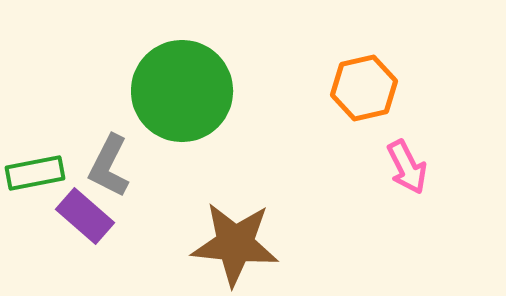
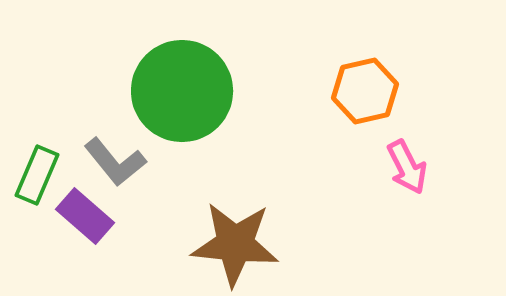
orange hexagon: moved 1 px right, 3 px down
gray L-shape: moved 6 px right, 4 px up; rotated 66 degrees counterclockwise
green rectangle: moved 2 px right, 2 px down; rotated 56 degrees counterclockwise
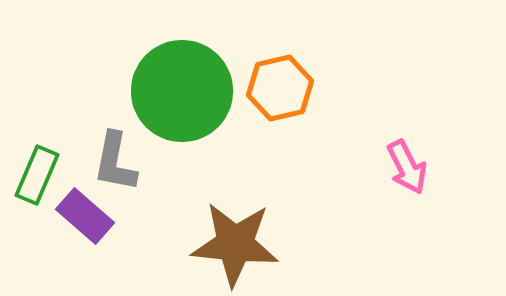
orange hexagon: moved 85 px left, 3 px up
gray L-shape: rotated 50 degrees clockwise
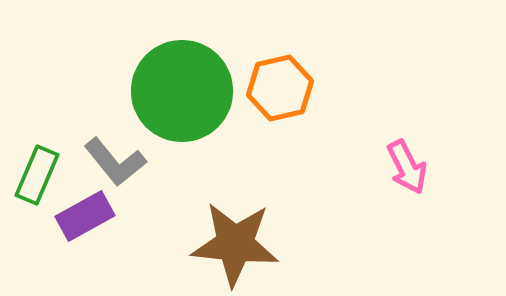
gray L-shape: rotated 50 degrees counterclockwise
purple rectangle: rotated 70 degrees counterclockwise
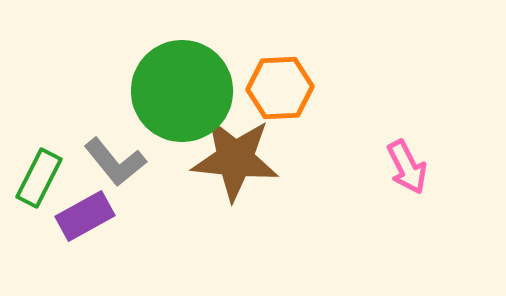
orange hexagon: rotated 10 degrees clockwise
green rectangle: moved 2 px right, 3 px down; rotated 4 degrees clockwise
brown star: moved 85 px up
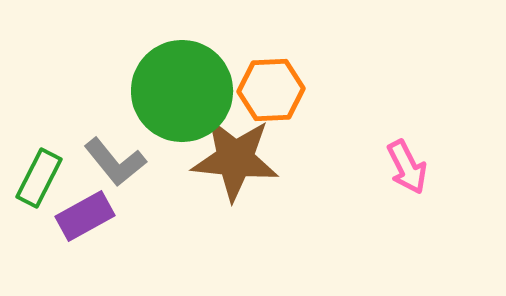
orange hexagon: moved 9 px left, 2 px down
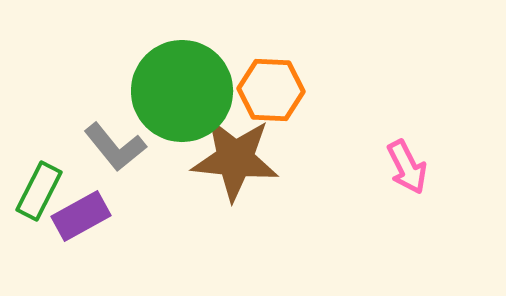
orange hexagon: rotated 6 degrees clockwise
gray L-shape: moved 15 px up
green rectangle: moved 13 px down
purple rectangle: moved 4 px left
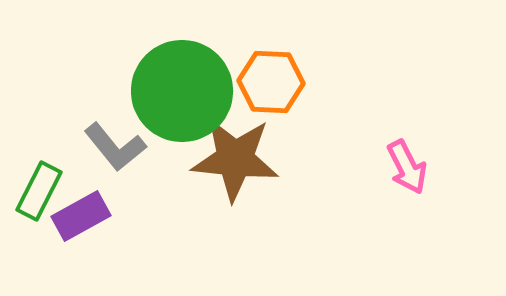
orange hexagon: moved 8 px up
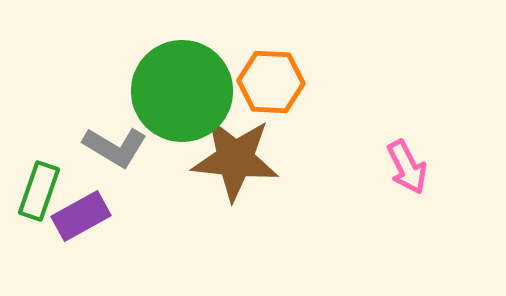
gray L-shape: rotated 20 degrees counterclockwise
green rectangle: rotated 8 degrees counterclockwise
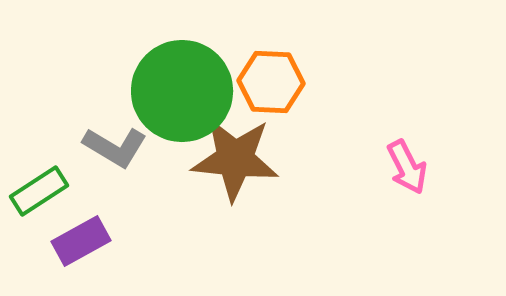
green rectangle: rotated 38 degrees clockwise
purple rectangle: moved 25 px down
